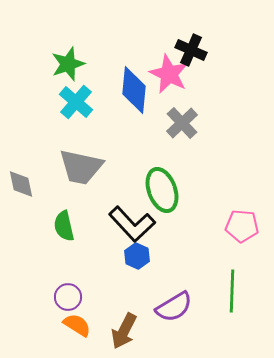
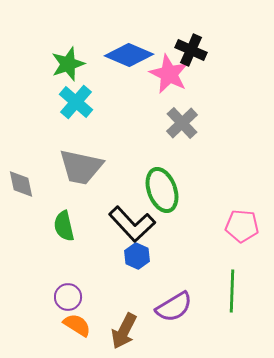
blue diamond: moved 5 px left, 35 px up; rotated 72 degrees counterclockwise
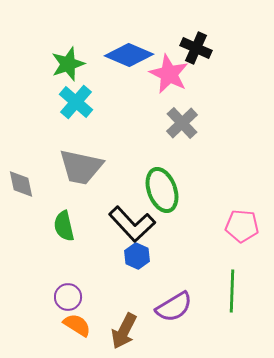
black cross: moved 5 px right, 2 px up
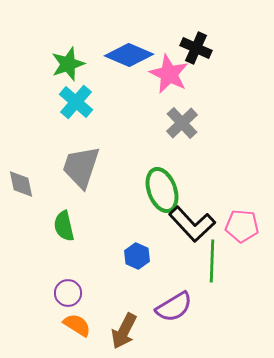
gray trapezoid: rotated 96 degrees clockwise
black L-shape: moved 60 px right
green line: moved 20 px left, 30 px up
purple circle: moved 4 px up
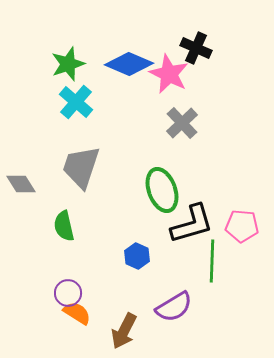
blue diamond: moved 9 px down
gray diamond: rotated 20 degrees counterclockwise
black L-shape: rotated 63 degrees counterclockwise
orange semicircle: moved 12 px up
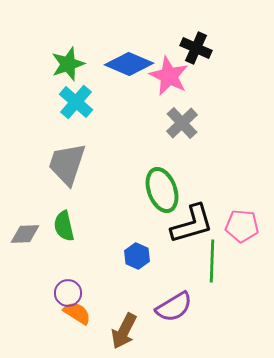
pink star: moved 2 px down
gray trapezoid: moved 14 px left, 3 px up
gray diamond: moved 4 px right, 50 px down; rotated 60 degrees counterclockwise
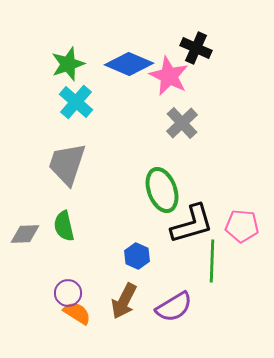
brown arrow: moved 30 px up
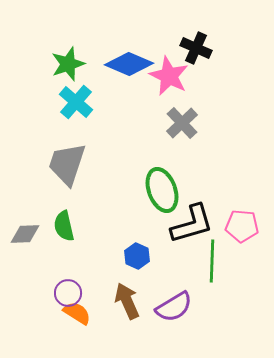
brown arrow: moved 3 px right; rotated 129 degrees clockwise
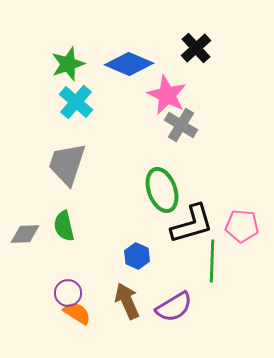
black cross: rotated 24 degrees clockwise
pink star: moved 2 px left, 19 px down
gray cross: moved 1 px left, 2 px down; rotated 16 degrees counterclockwise
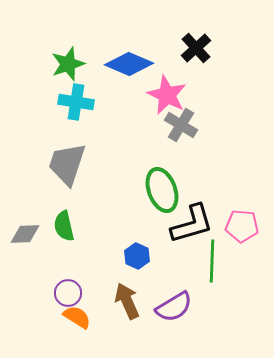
cyan cross: rotated 32 degrees counterclockwise
orange semicircle: moved 4 px down
